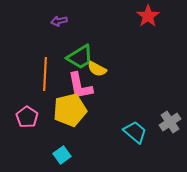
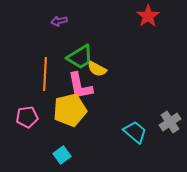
pink pentagon: rotated 30 degrees clockwise
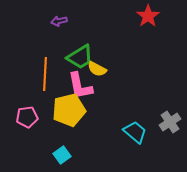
yellow pentagon: moved 1 px left
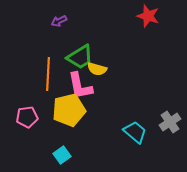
red star: rotated 20 degrees counterclockwise
purple arrow: rotated 14 degrees counterclockwise
yellow semicircle: rotated 12 degrees counterclockwise
orange line: moved 3 px right
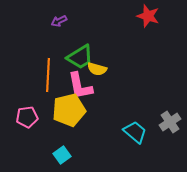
orange line: moved 1 px down
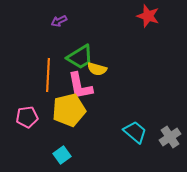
gray cross: moved 15 px down
